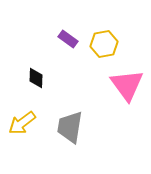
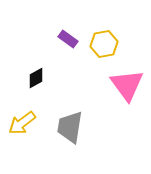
black diamond: rotated 60 degrees clockwise
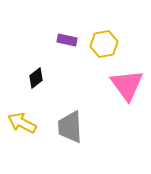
purple rectangle: moved 1 px left, 1 px down; rotated 24 degrees counterclockwise
black diamond: rotated 10 degrees counterclockwise
yellow arrow: rotated 64 degrees clockwise
gray trapezoid: rotated 12 degrees counterclockwise
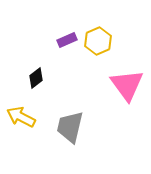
purple rectangle: rotated 36 degrees counterclockwise
yellow hexagon: moved 6 px left, 3 px up; rotated 12 degrees counterclockwise
yellow arrow: moved 1 px left, 6 px up
gray trapezoid: rotated 16 degrees clockwise
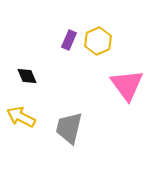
purple rectangle: moved 2 px right; rotated 42 degrees counterclockwise
black diamond: moved 9 px left, 2 px up; rotated 75 degrees counterclockwise
gray trapezoid: moved 1 px left, 1 px down
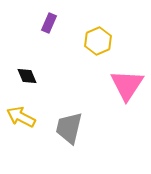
purple rectangle: moved 20 px left, 17 px up
pink triangle: rotated 9 degrees clockwise
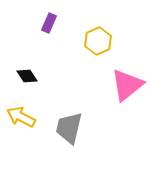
black diamond: rotated 10 degrees counterclockwise
pink triangle: rotated 18 degrees clockwise
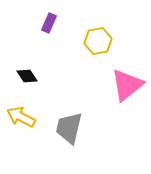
yellow hexagon: rotated 12 degrees clockwise
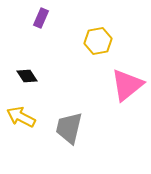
purple rectangle: moved 8 px left, 5 px up
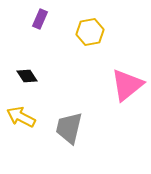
purple rectangle: moved 1 px left, 1 px down
yellow hexagon: moved 8 px left, 9 px up
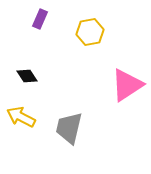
pink triangle: rotated 6 degrees clockwise
